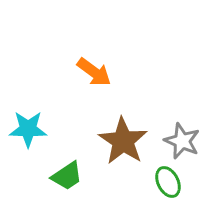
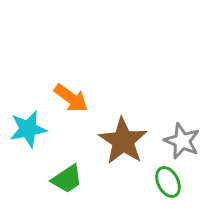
orange arrow: moved 23 px left, 26 px down
cyan star: rotated 12 degrees counterclockwise
green trapezoid: moved 3 px down
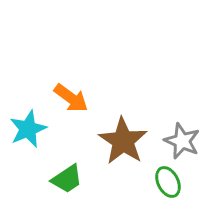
cyan star: rotated 12 degrees counterclockwise
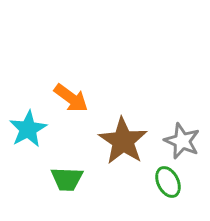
cyan star: rotated 6 degrees counterclockwise
green trapezoid: rotated 36 degrees clockwise
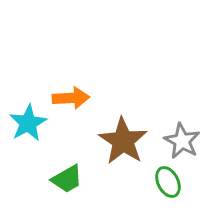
orange arrow: rotated 39 degrees counterclockwise
cyan star: moved 6 px up
gray star: rotated 6 degrees clockwise
green trapezoid: rotated 32 degrees counterclockwise
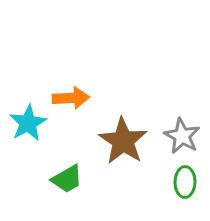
gray star: moved 5 px up
green ellipse: moved 17 px right; rotated 28 degrees clockwise
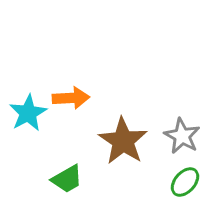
cyan star: moved 10 px up
green ellipse: rotated 40 degrees clockwise
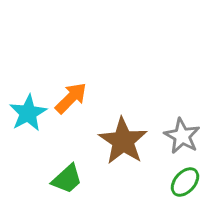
orange arrow: rotated 42 degrees counterclockwise
green trapezoid: rotated 12 degrees counterclockwise
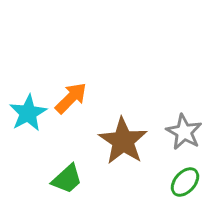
gray star: moved 2 px right, 4 px up
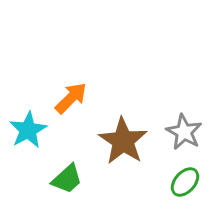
cyan star: moved 17 px down
